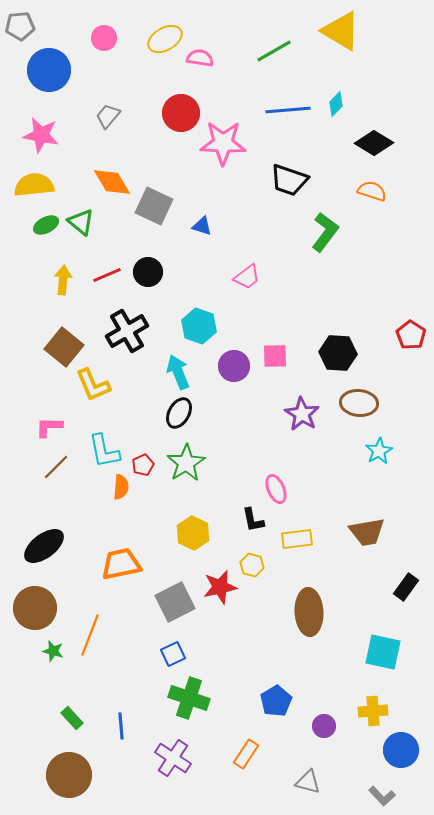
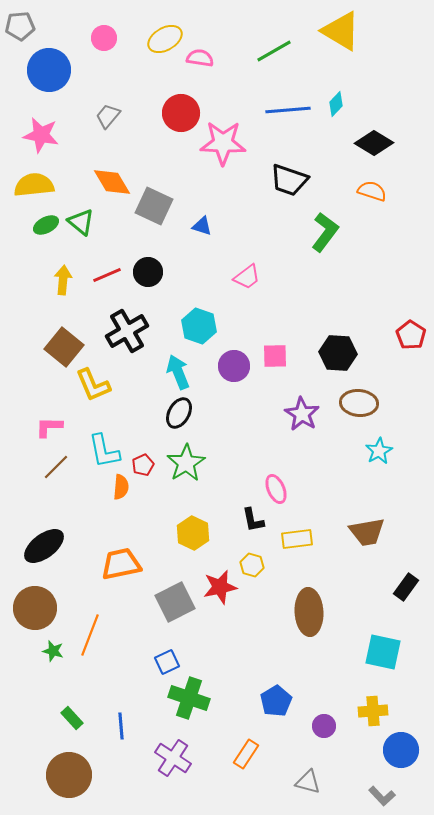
blue square at (173, 654): moved 6 px left, 8 px down
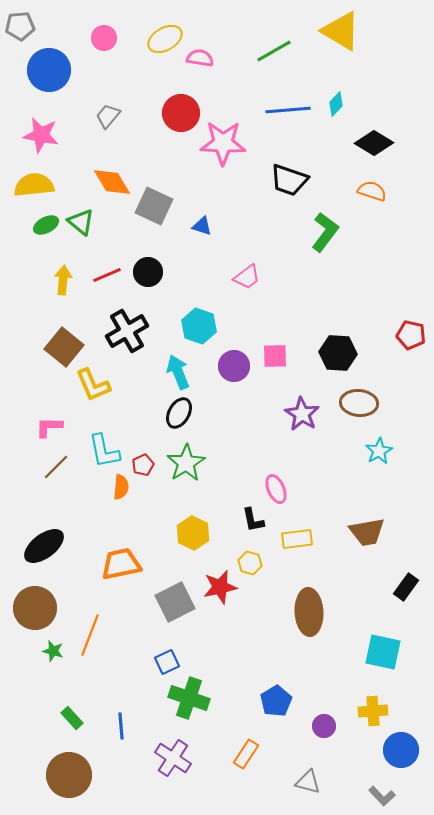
red pentagon at (411, 335): rotated 20 degrees counterclockwise
yellow hexagon at (252, 565): moved 2 px left, 2 px up
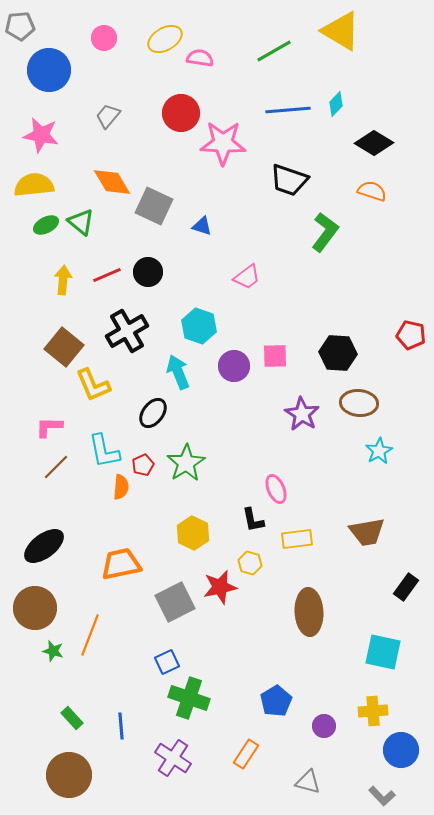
black ellipse at (179, 413): moved 26 px left; rotated 8 degrees clockwise
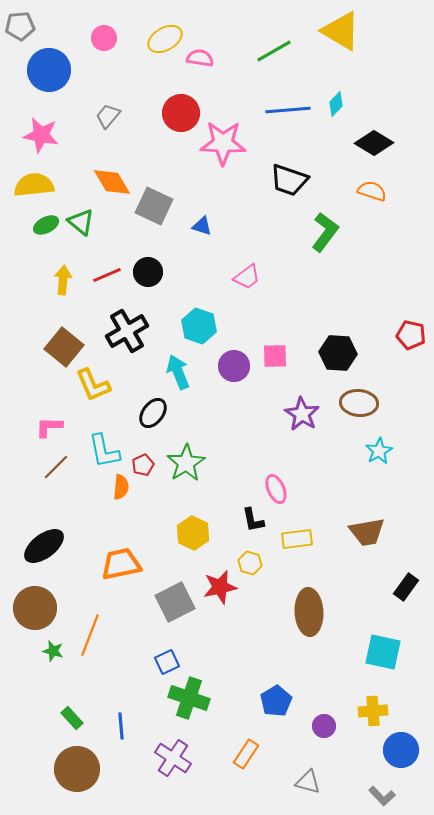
brown circle at (69, 775): moved 8 px right, 6 px up
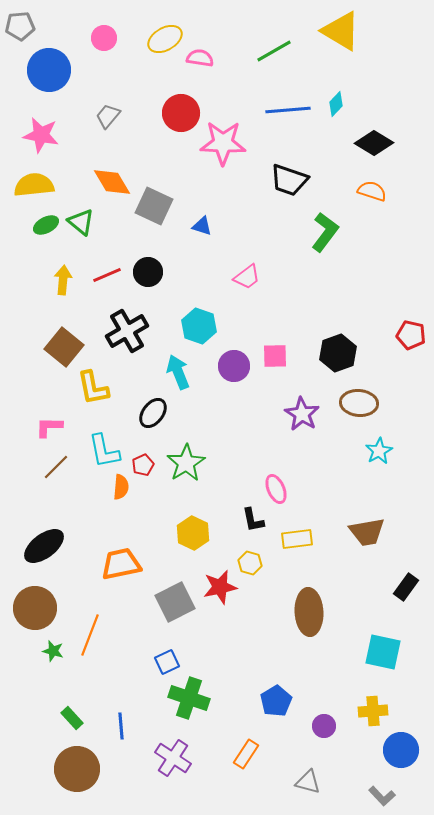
black hexagon at (338, 353): rotated 24 degrees counterclockwise
yellow L-shape at (93, 385): moved 3 px down; rotated 12 degrees clockwise
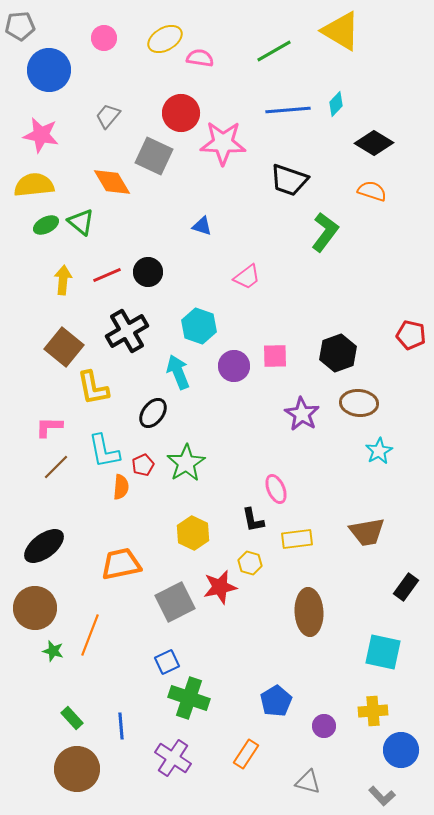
gray square at (154, 206): moved 50 px up
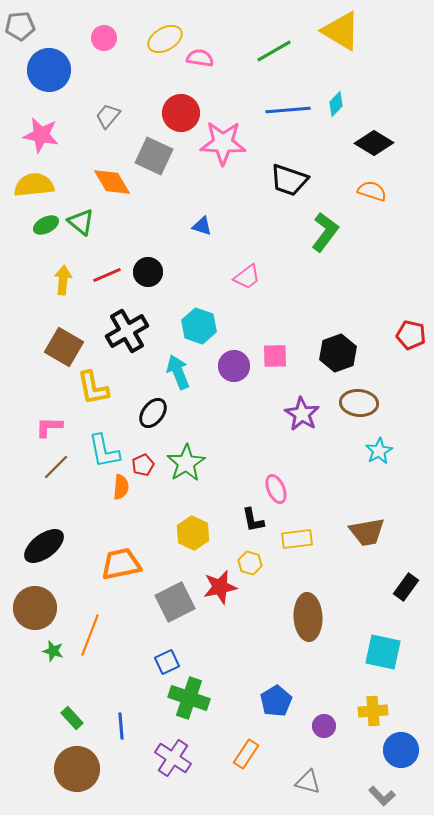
brown square at (64, 347): rotated 9 degrees counterclockwise
brown ellipse at (309, 612): moved 1 px left, 5 px down
